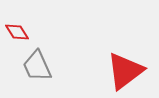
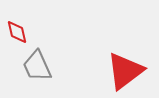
red diamond: rotated 20 degrees clockwise
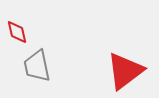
gray trapezoid: rotated 12 degrees clockwise
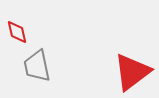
red triangle: moved 7 px right, 1 px down
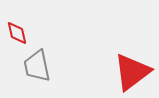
red diamond: moved 1 px down
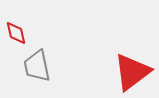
red diamond: moved 1 px left
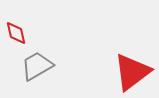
gray trapezoid: rotated 72 degrees clockwise
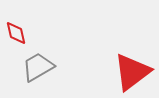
gray trapezoid: moved 1 px right, 1 px down
